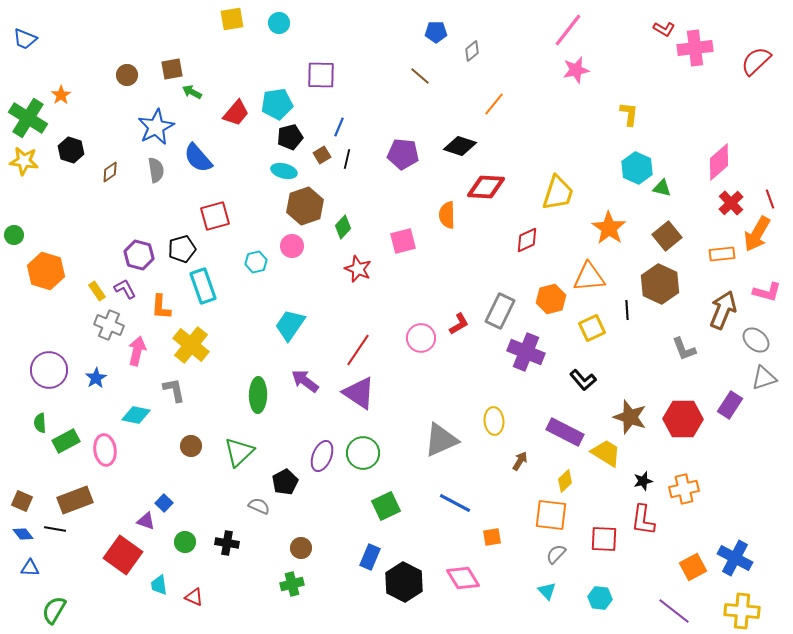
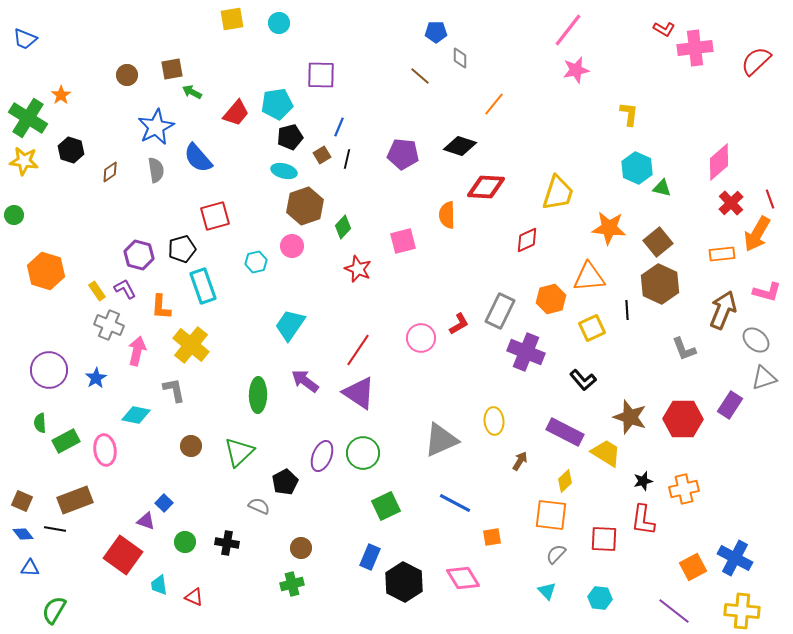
gray diamond at (472, 51): moved 12 px left, 7 px down; rotated 50 degrees counterclockwise
orange star at (609, 228): rotated 28 degrees counterclockwise
green circle at (14, 235): moved 20 px up
brown square at (667, 236): moved 9 px left, 6 px down
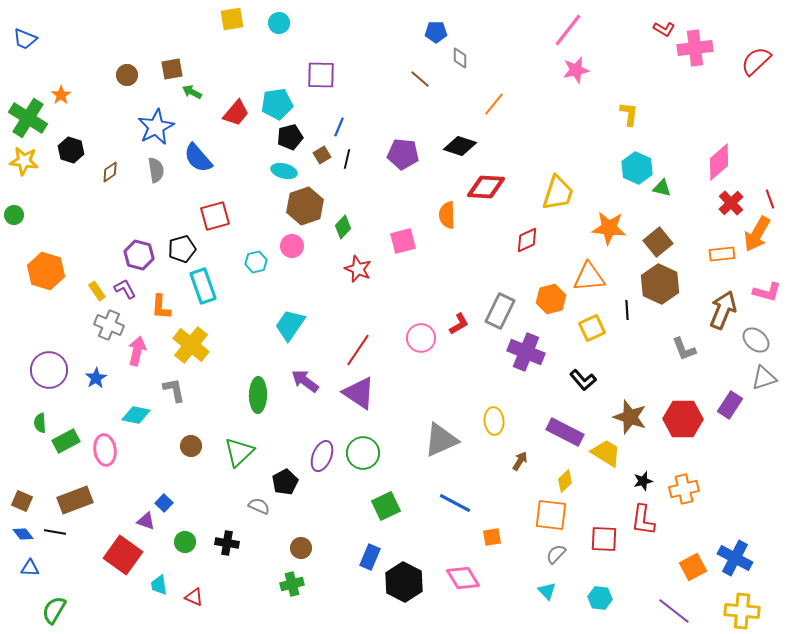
brown line at (420, 76): moved 3 px down
black line at (55, 529): moved 3 px down
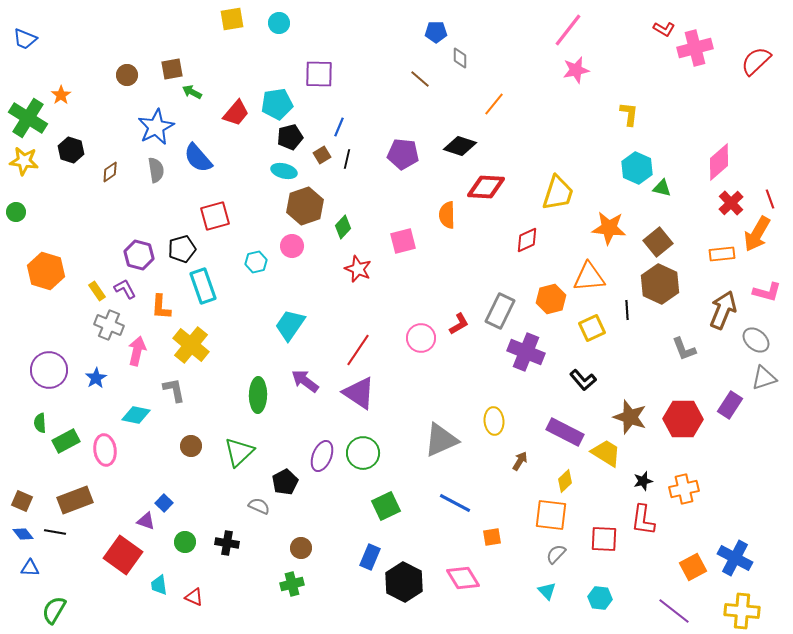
pink cross at (695, 48): rotated 8 degrees counterclockwise
purple square at (321, 75): moved 2 px left, 1 px up
green circle at (14, 215): moved 2 px right, 3 px up
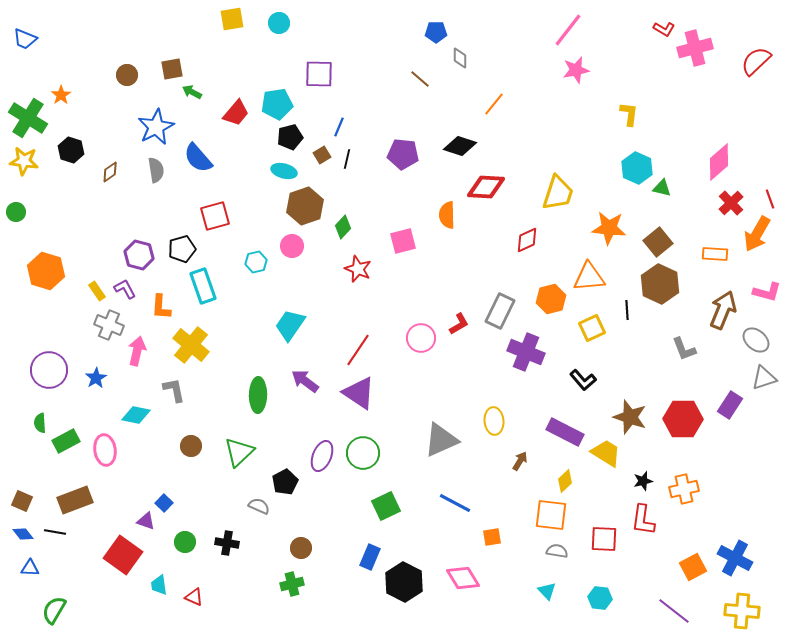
orange rectangle at (722, 254): moved 7 px left; rotated 10 degrees clockwise
gray semicircle at (556, 554): moved 1 px right, 3 px up; rotated 55 degrees clockwise
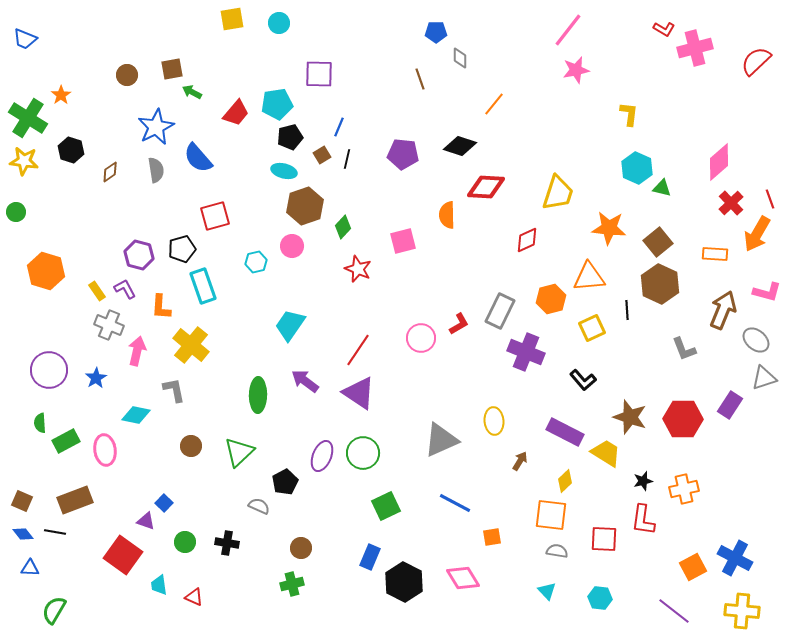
brown line at (420, 79): rotated 30 degrees clockwise
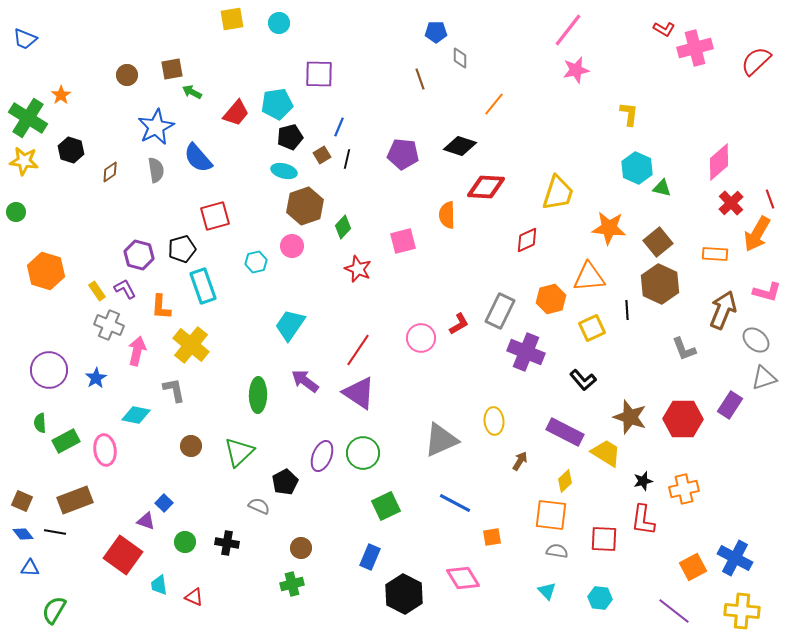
black hexagon at (404, 582): moved 12 px down
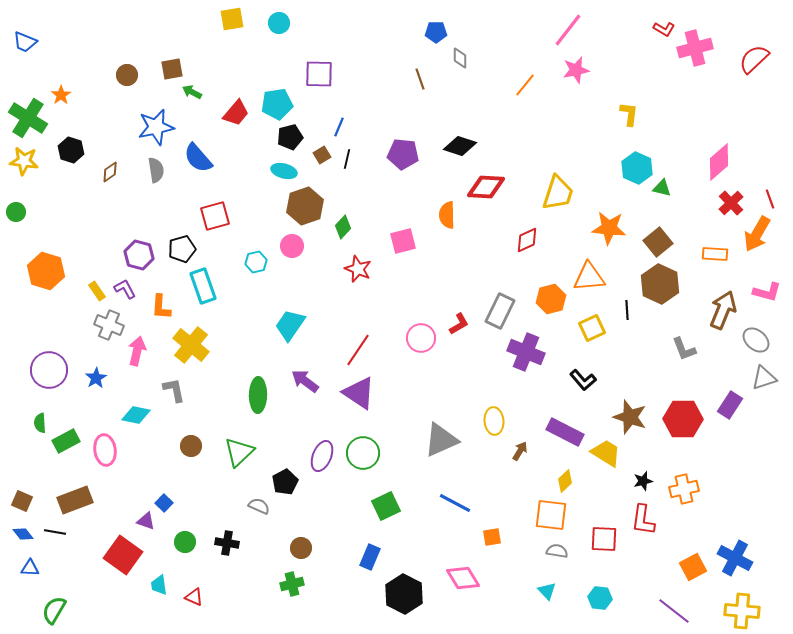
blue trapezoid at (25, 39): moved 3 px down
red semicircle at (756, 61): moved 2 px left, 2 px up
orange line at (494, 104): moved 31 px right, 19 px up
blue star at (156, 127): rotated 15 degrees clockwise
brown arrow at (520, 461): moved 10 px up
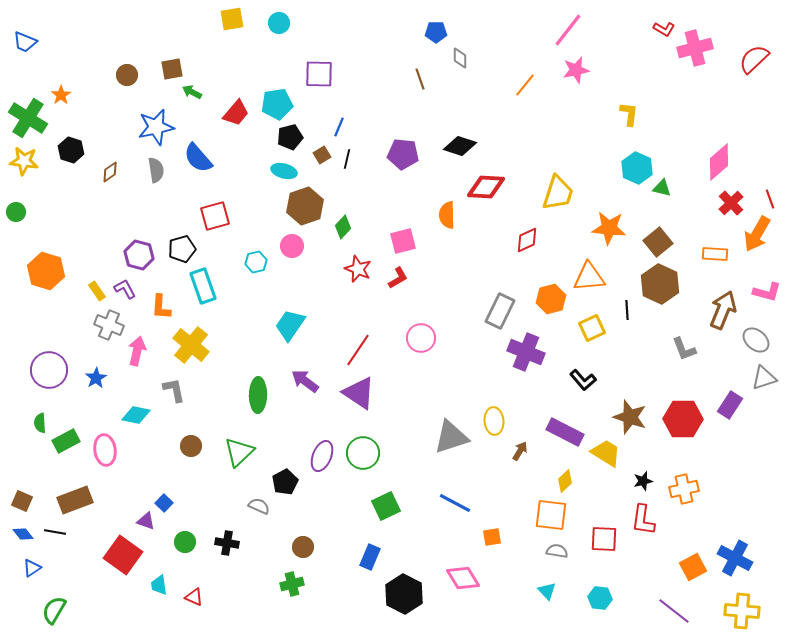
red L-shape at (459, 324): moved 61 px left, 46 px up
gray triangle at (441, 440): moved 10 px right, 3 px up; rotated 6 degrees clockwise
brown circle at (301, 548): moved 2 px right, 1 px up
blue triangle at (30, 568): moved 2 px right; rotated 36 degrees counterclockwise
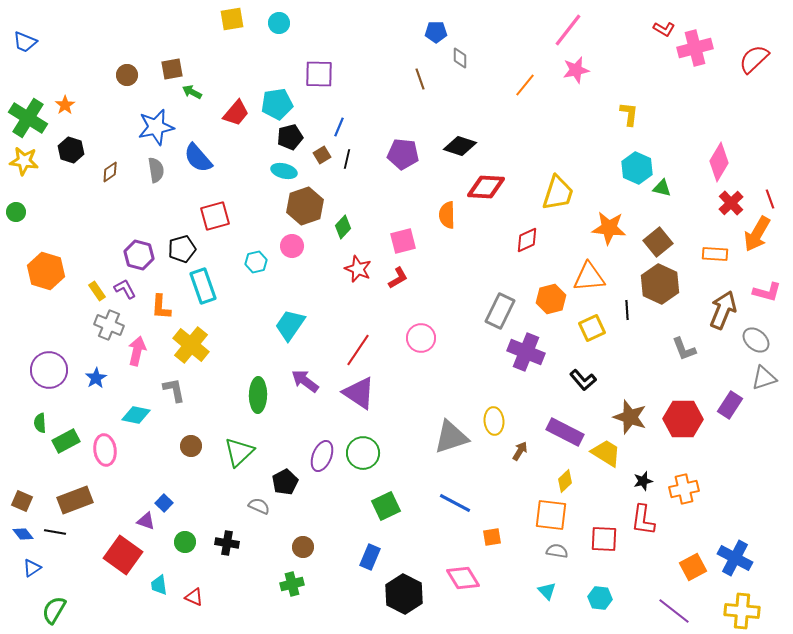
orange star at (61, 95): moved 4 px right, 10 px down
pink diamond at (719, 162): rotated 18 degrees counterclockwise
